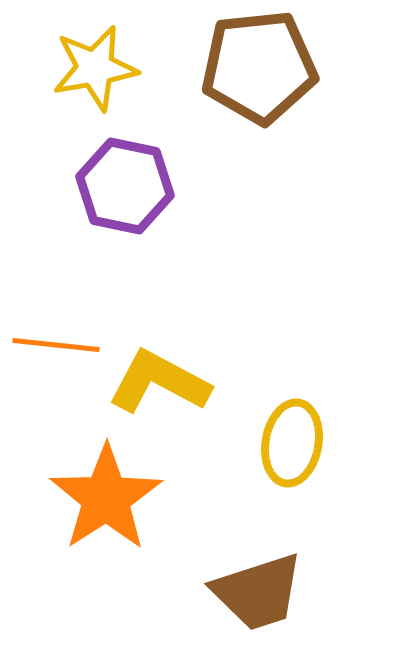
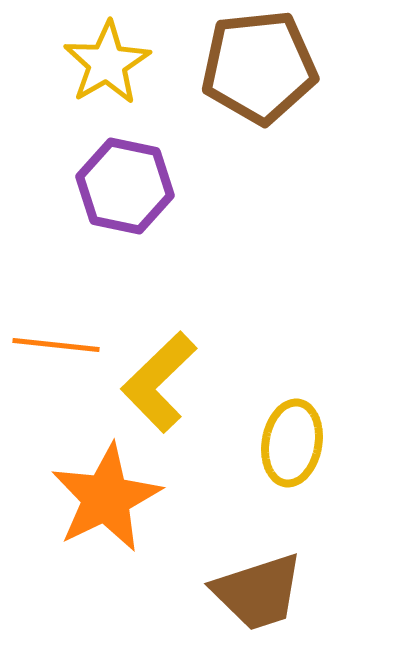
yellow star: moved 12 px right, 5 px up; rotated 20 degrees counterclockwise
yellow L-shape: rotated 72 degrees counterclockwise
orange star: rotated 7 degrees clockwise
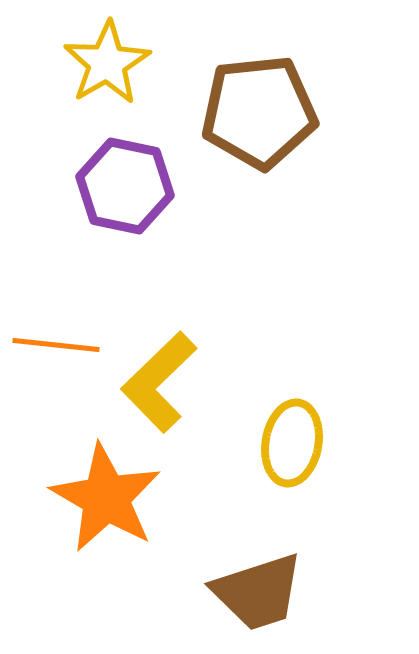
brown pentagon: moved 45 px down
orange star: rotated 16 degrees counterclockwise
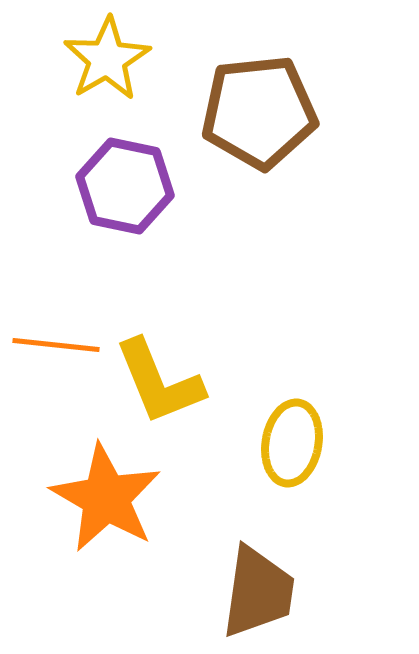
yellow star: moved 4 px up
yellow L-shape: rotated 68 degrees counterclockwise
brown trapezoid: rotated 64 degrees counterclockwise
